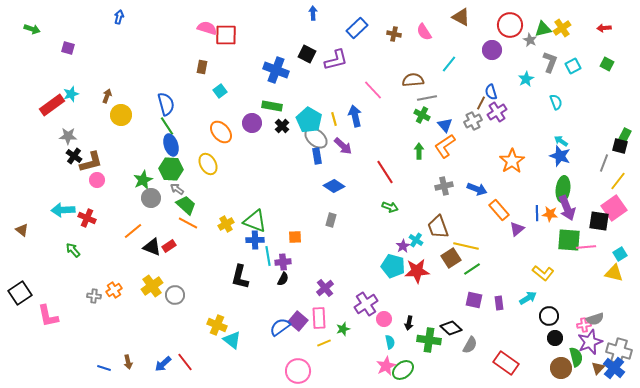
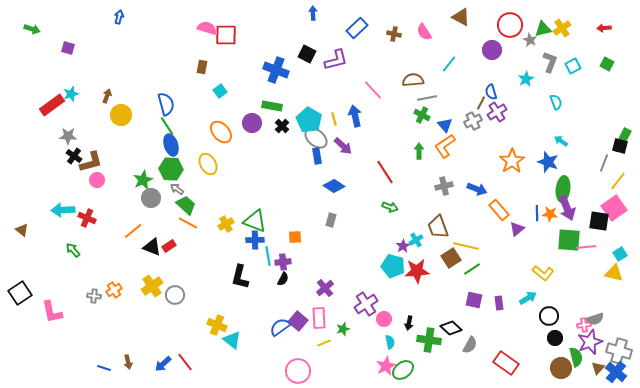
blue star at (560, 156): moved 12 px left, 6 px down
cyan cross at (416, 240): rotated 24 degrees clockwise
pink L-shape at (48, 316): moved 4 px right, 4 px up
blue cross at (614, 368): moved 2 px right, 4 px down
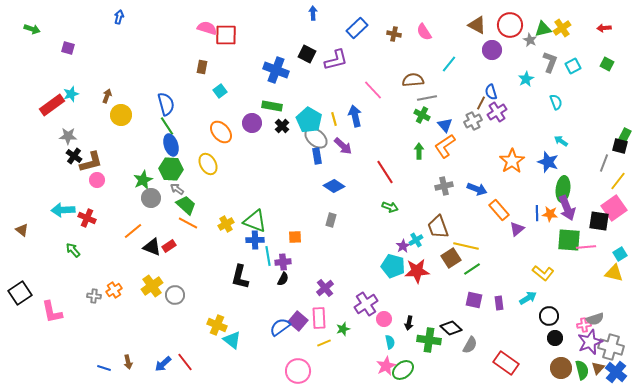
brown triangle at (461, 17): moved 16 px right, 8 px down
gray cross at (619, 351): moved 8 px left, 4 px up
green semicircle at (576, 357): moved 6 px right, 13 px down
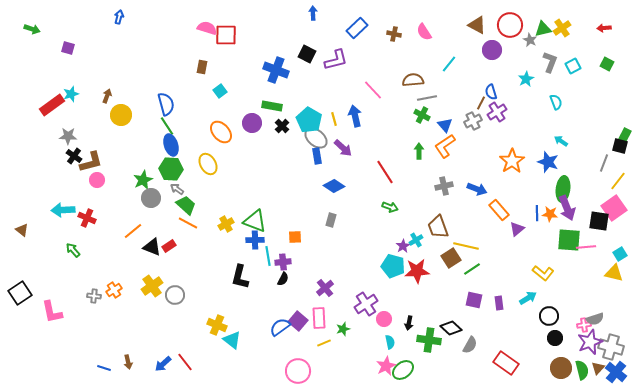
purple arrow at (343, 146): moved 2 px down
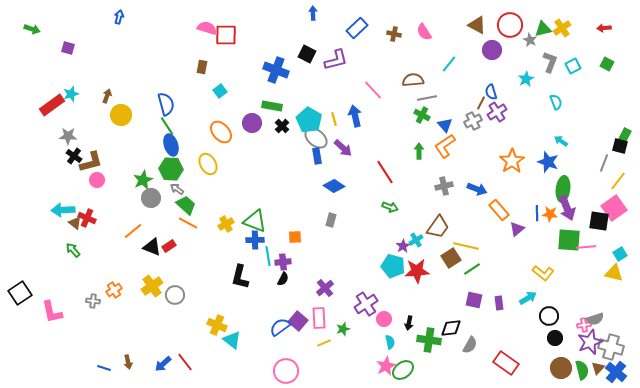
brown trapezoid at (438, 227): rotated 125 degrees counterclockwise
brown triangle at (22, 230): moved 53 px right, 7 px up
gray cross at (94, 296): moved 1 px left, 5 px down
black diamond at (451, 328): rotated 50 degrees counterclockwise
pink circle at (298, 371): moved 12 px left
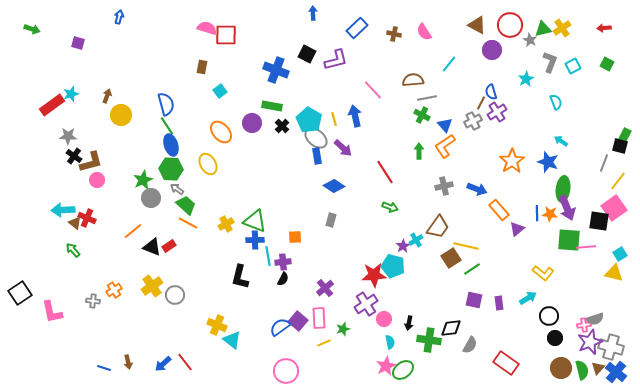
purple square at (68, 48): moved 10 px right, 5 px up
red star at (417, 271): moved 43 px left, 4 px down
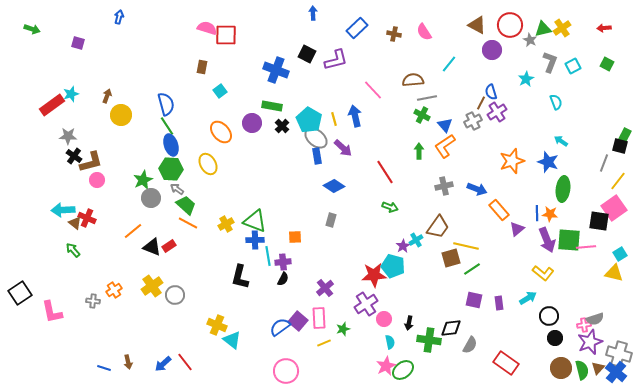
orange star at (512, 161): rotated 15 degrees clockwise
purple arrow at (567, 208): moved 20 px left, 32 px down
brown square at (451, 258): rotated 18 degrees clockwise
gray cross at (611, 347): moved 8 px right, 7 px down
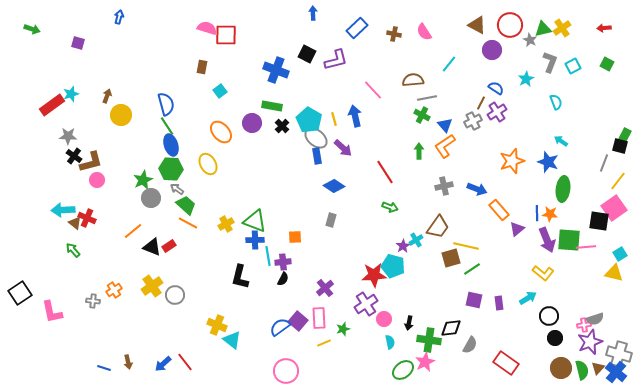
blue semicircle at (491, 92): moved 5 px right, 4 px up; rotated 140 degrees clockwise
pink star at (386, 366): moved 39 px right, 4 px up
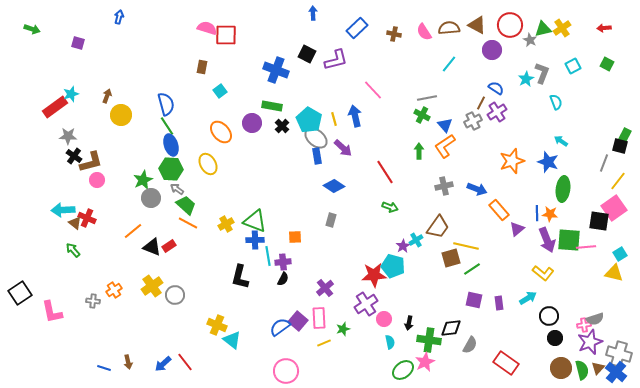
gray L-shape at (550, 62): moved 8 px left, 11 px down
brown semicircle at (413, 80): moved 36 px right, 52 px up
red rectangle at (52, 105): moved 3 px right, 2 px down
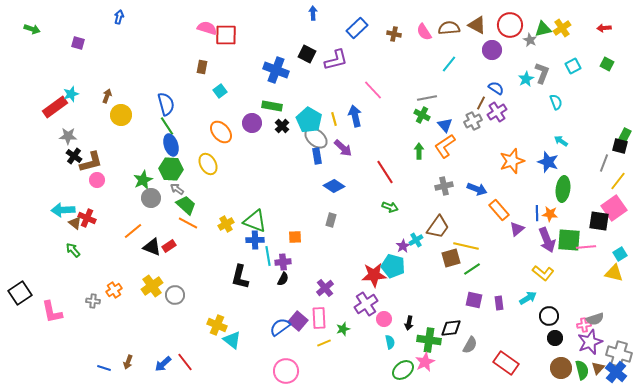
brown arrow at (128, 362): rotated 32 degrees clockwise
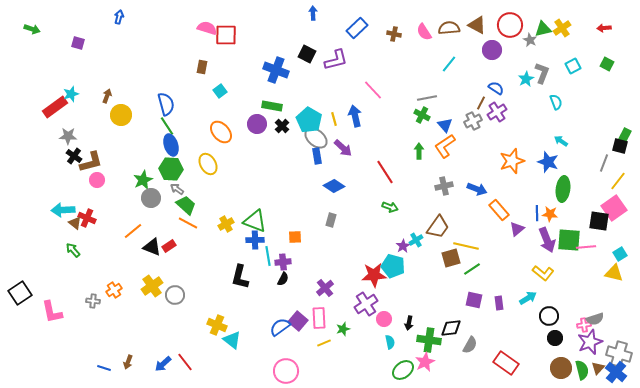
purple circle at (252, 123): moved 5 px right, 1 px down
